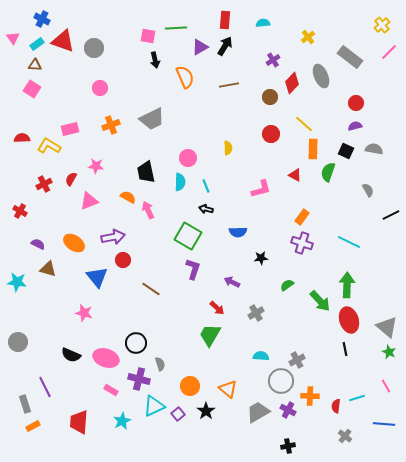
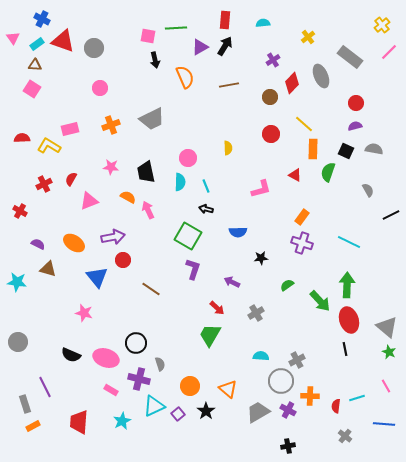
pink star at (96, 166): moved 15 px right, 1 px down
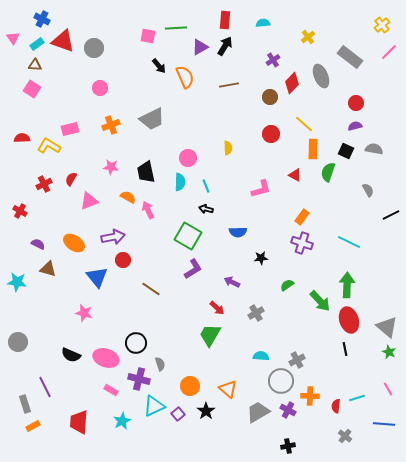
black arrow at (155, 60): moved 4 px right, 6 px down; rotated 28 degrees counterclockwise
purple L-shape at (193, 269): rotated 40 degrees clockwise
pink line at (386, 386): moved 2 px right, 3 px down
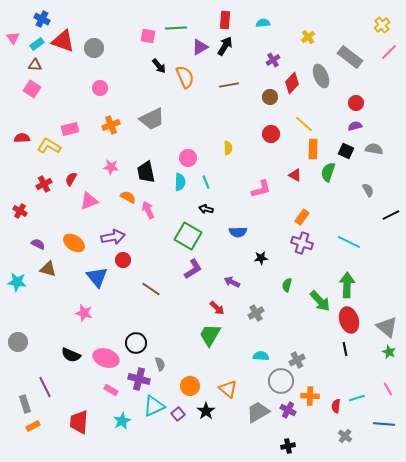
cyan line at (206, 186): moved 4 px up
green semicircle at (287, 285): rotated 40 degrees counterclockwise
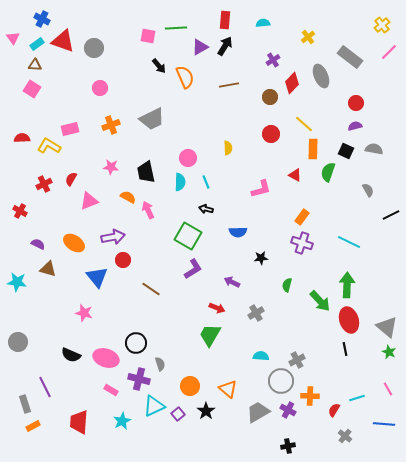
red arrow at (217, 308): rotated 21 degrees counterclockwise
red semicircle at (336, 406): moved 2 px left, 4 px down; rotated 24 degrees clockwise
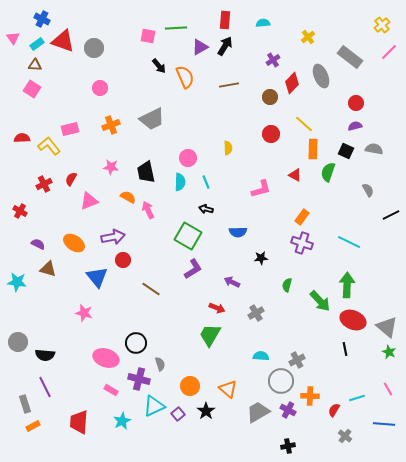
yellow L-shape at (49, 146): rotated 20 degrees clockwise
red ellipse at (349, 320): moved 4 px right; rotated 50 degrees counterclockwise
black semicircle at (71, 355): moved 26 px left; rotated 18 degrees counterclockwise
